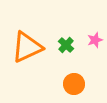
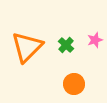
orange triangle: rotated 20 degrees counterclockwise
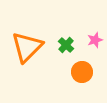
orange circle: moved 8 px right, 12 px up
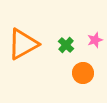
orange triangle: moved 4 px left, 3 px up; rotated 16 degrees clockwise
orange circle: moved 1 px right, 1 px down
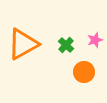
orange circle: moved 1 px right, 1 px up
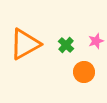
pink star: moved 1 px right, 1 px down
orange triangle: moved 2 px right
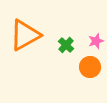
orange triangle: moved 9 px up
orange circle: moved 6 px right, 5 px up
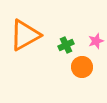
green cross: rotated 21 degrees clockwise
orange circle: moved 8 px left
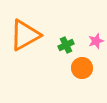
orange circle: moved 1 px down
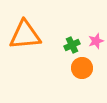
orange triangle: rotated 24 degrees clockwise
green cross: moved 6 px right
